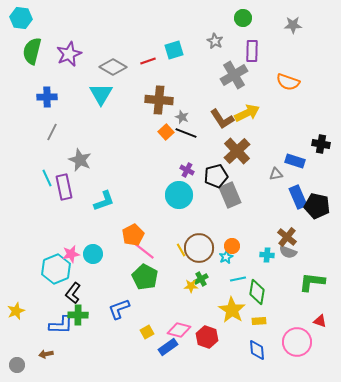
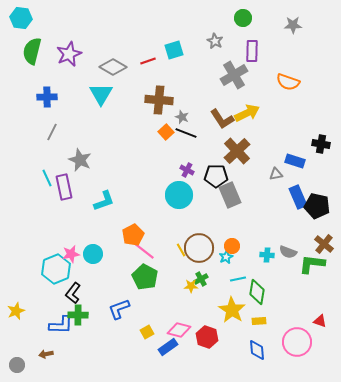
black pentagon at (216, 176): rotated 15 degrees clockwise
brown cross at (287, 237): moved 37 px right, 7 px down
green L-shape at (312, 282): moved 18 px up
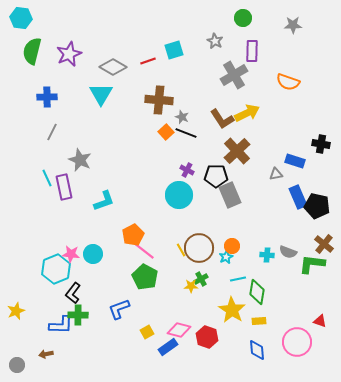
pink star at (71, 254): rotated 18 degrees clockwise
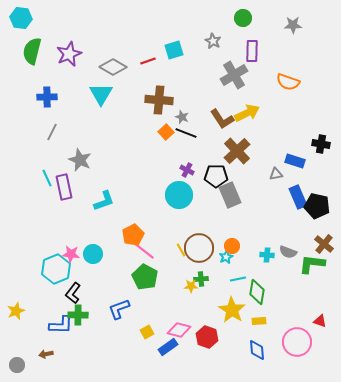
gray star at (215, 41): moved 2 px left
green cross at (201, 279): rotated 24 degrees clockwise
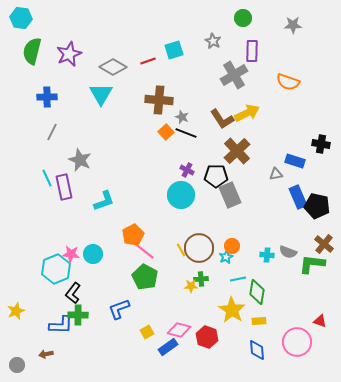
cyan circle at (179, 195): moved 2 px right
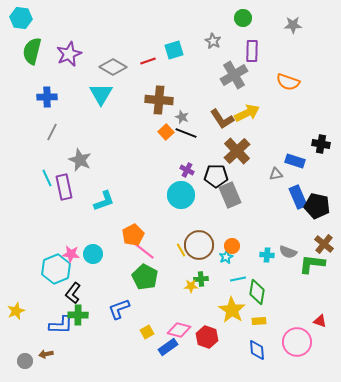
brown circle at (199, 248): moved 3 px up
gray circle at (17, 365): moved 8 px right, 4 px up
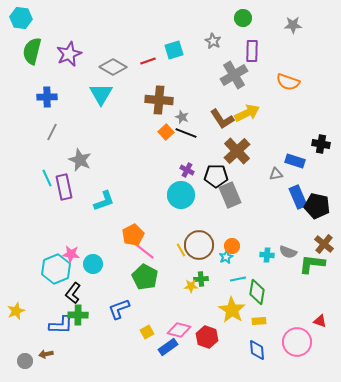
cyan circle at (93, 254): moved 10 px down
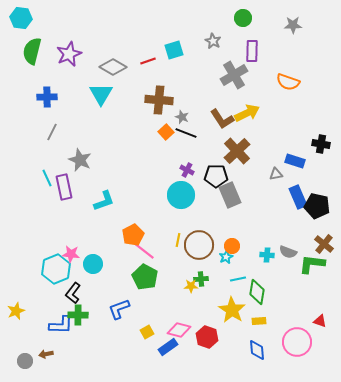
yellow line at (181, 250): moved 3 px left, 10 px up; rotated 40 degrees clockwise
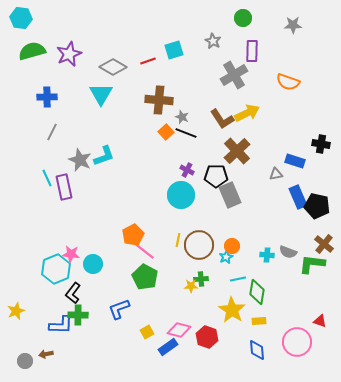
green semicircle at (32, 51): rotated 60 degrees clockwise
cyan L-shape at (104, 201): moved 45 px up
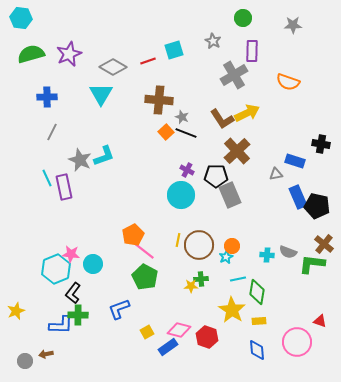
green semicircle at (32, 51): moved 1 px left, 3 px down
